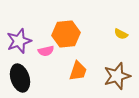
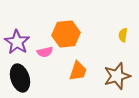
yellow semicircle: moved 2 px right, 1 px down; rotated 72 degrees clockwise
purple star: moved 2 px left, 1 px down; rotated 20 degrees counterclockwise
pink semicircle: moved 1 px left, 1 px down
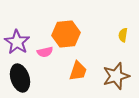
brown star: moved 1 px left
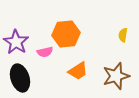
purple star: moved 1 px left
orange trapezoid: rotated 40 degrees clockwise
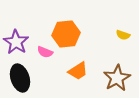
yellow semicircle: rotated 80 degrees counterclockwise
pink semicircle: rotated 35 degrees clockwise
brown star: moved 1 px right, 2 px down; rotated 12 degrees counterclockwise
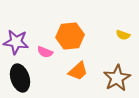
orange hexagon: moved 4 px right, 2 px down
purple star: rotated 25 degrees counterclockwise
orange trapezoid: rotated 10 degrees counterclockwise
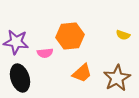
pink semicircle: moved 1 px down; rotated 28 degrees counterclockwise
orange trapezoid: moved 4 px right, 2 px down
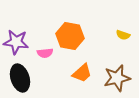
orange hexagon: rotated 16 degrees clockwise
brown star: rotated 16 degrees clockwise
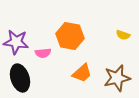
pink semicircle: moved 2 px left
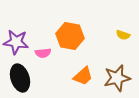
orange trapezoid: moved 1 px right, 3 px down
